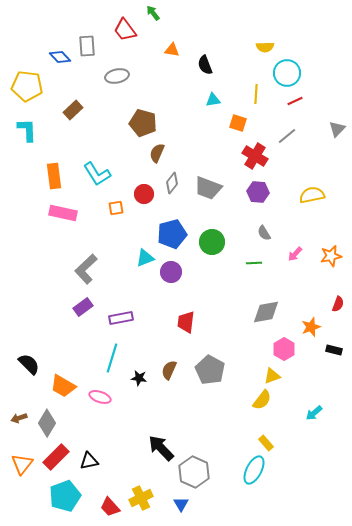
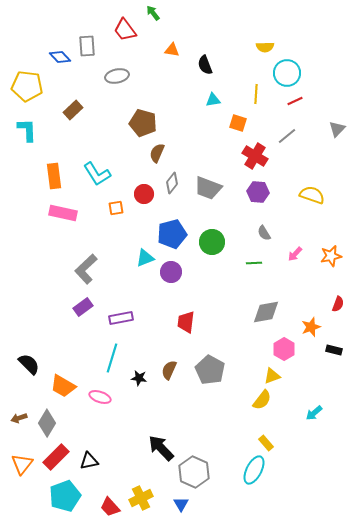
yellow semicircle at (312, 195): rotated 30 degrees clockwise
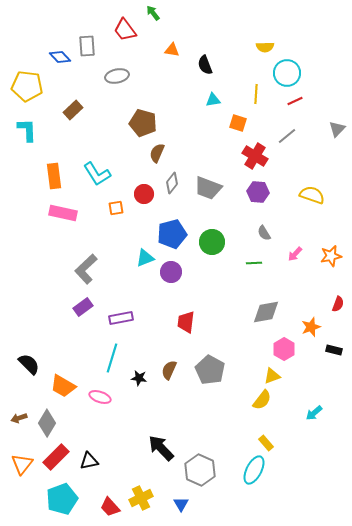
gray hexagon at (194, 472): moved 6 px right, 2 px up
cyan pentagon at (65, 496): moved 3 px left, 3 px down
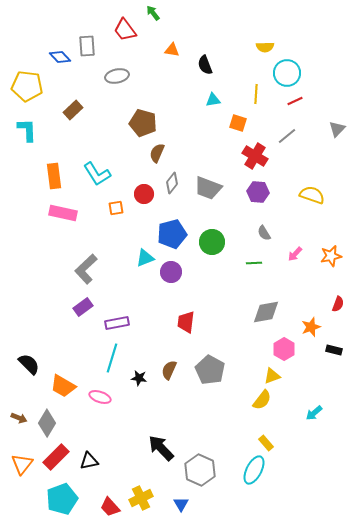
purple rectangle at (121, 318): moved 4 px left, 5 px down
brown arrow at (19, 418): rotated 140 degrees counterclockwise
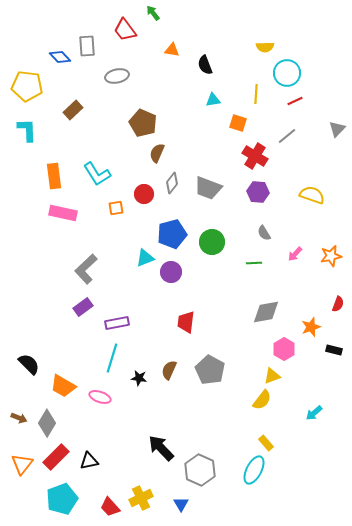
brown pentagon at (143, 123): rotated 8 degrees clockwise
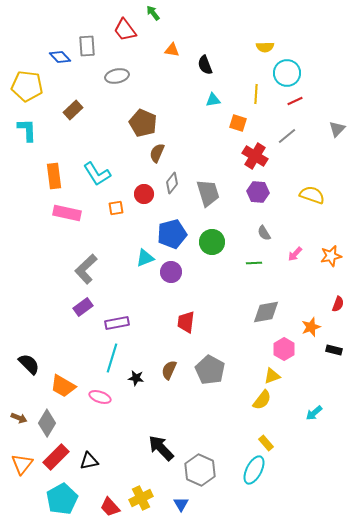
gray trapezoid at (208, 188): moved 5 px down; rotated 128 degrees counterclockwise
pink rectangle at (63, 213): moved 4 px right
black star at (139, 378): moved 3 px left
cyan pentagon at (62, 499): rotated 8 degrees counterclockwise
